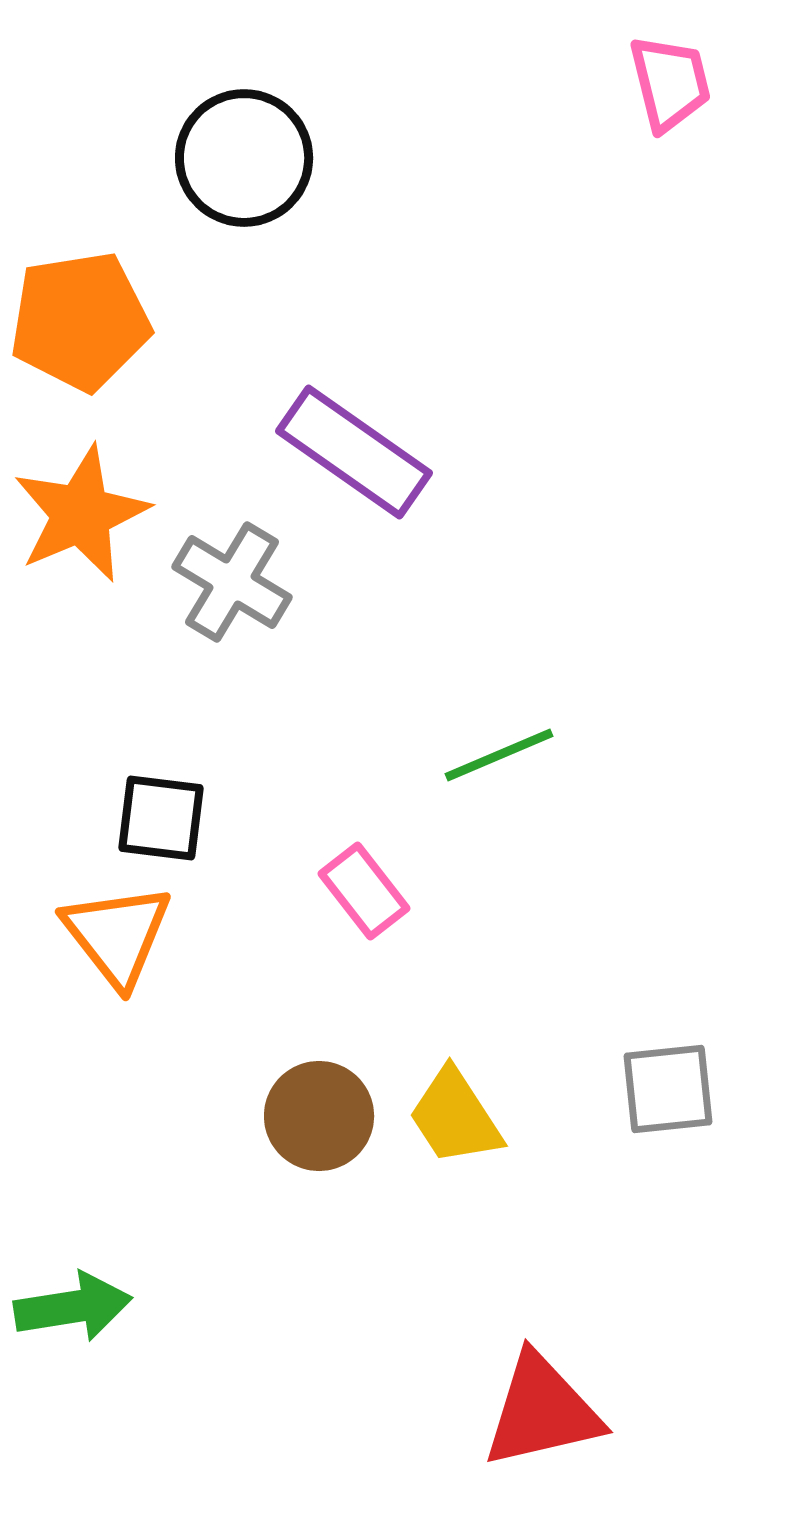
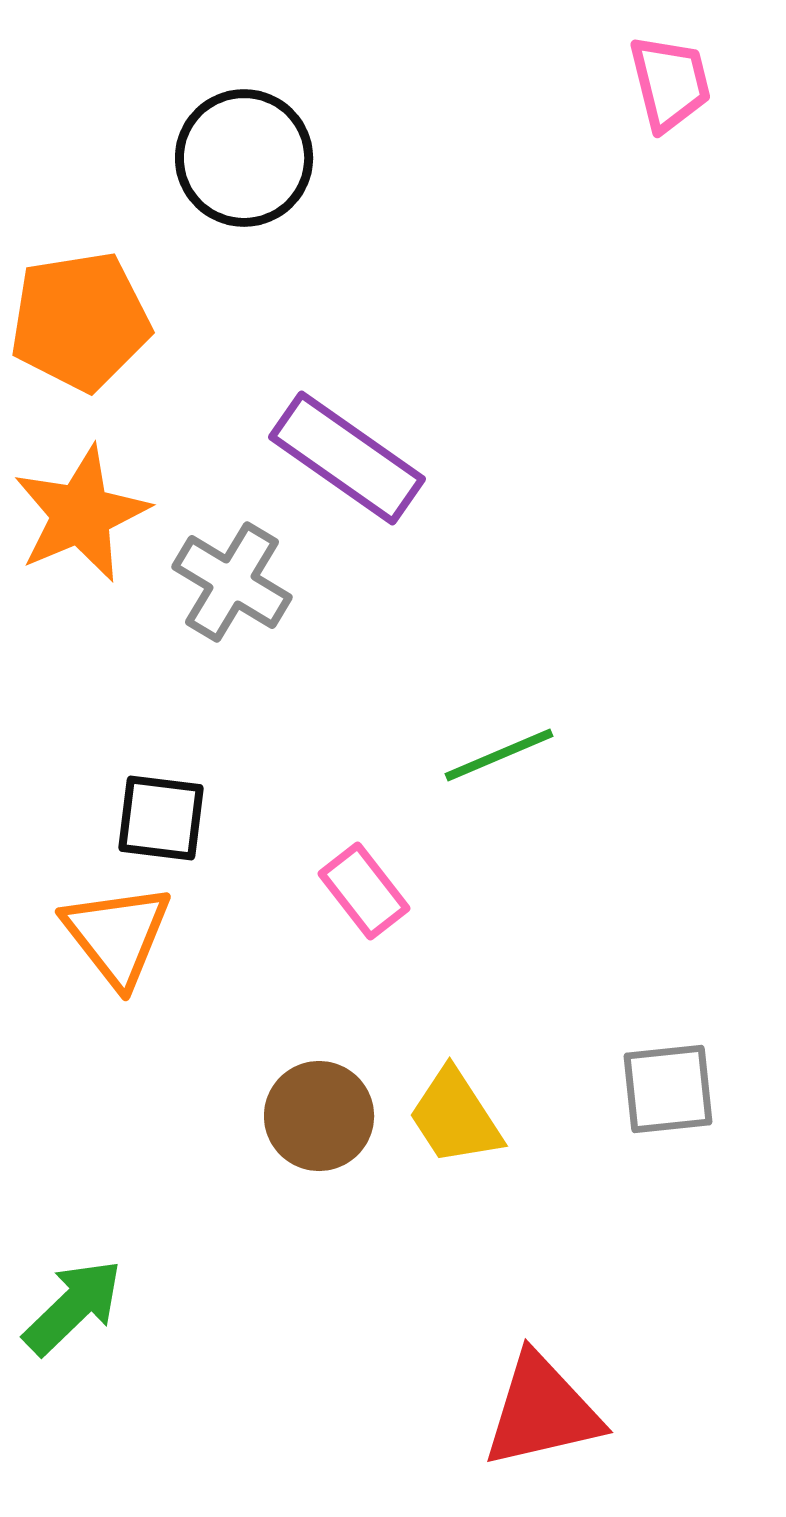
purple rectangle: moved 7 px left, 6 px down
green arrow: rotated 35 degrees counterclockwise
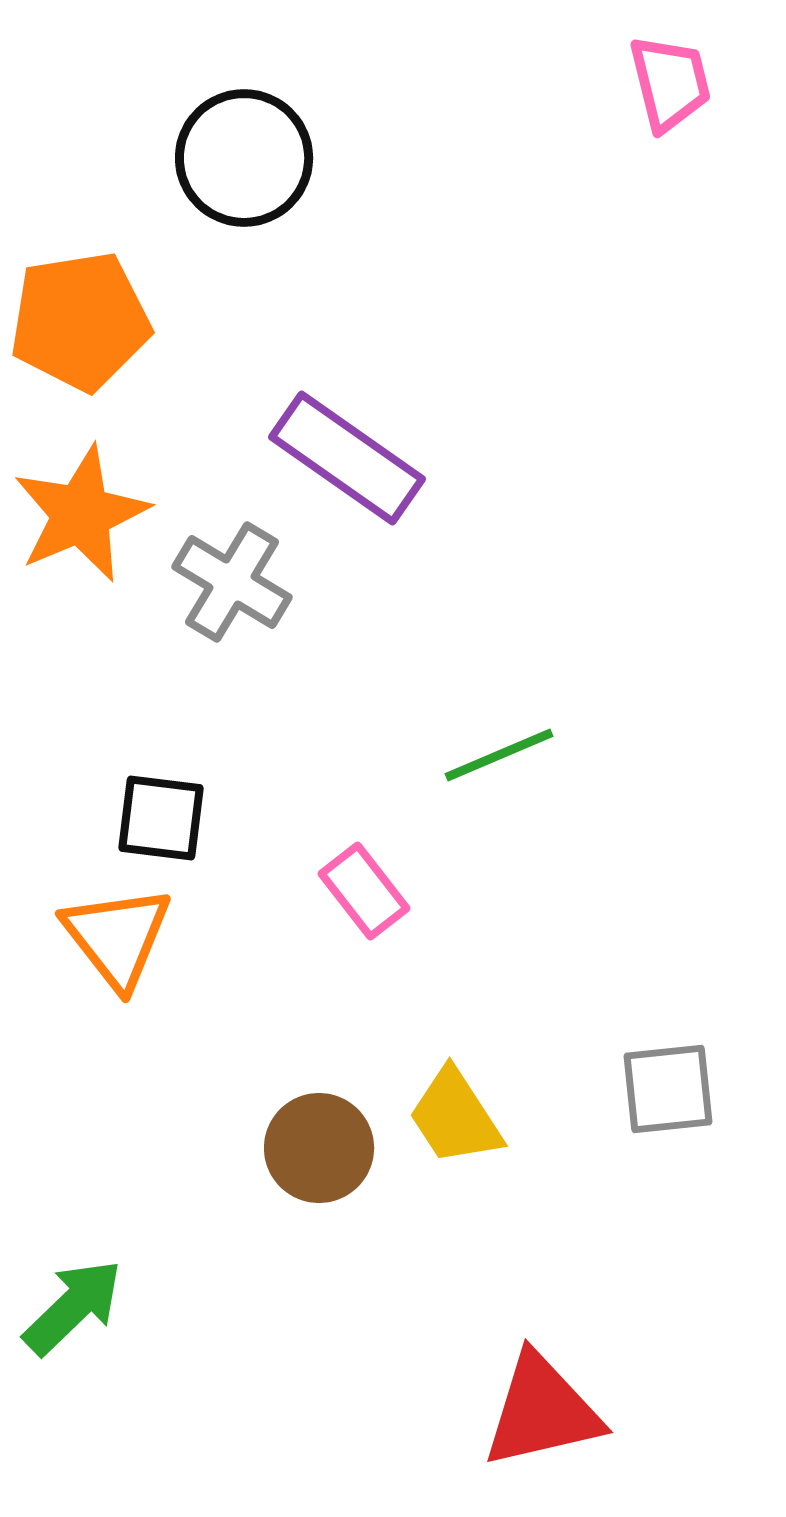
orange triangle: moved 2 px down
brown circle: moved 32 px down
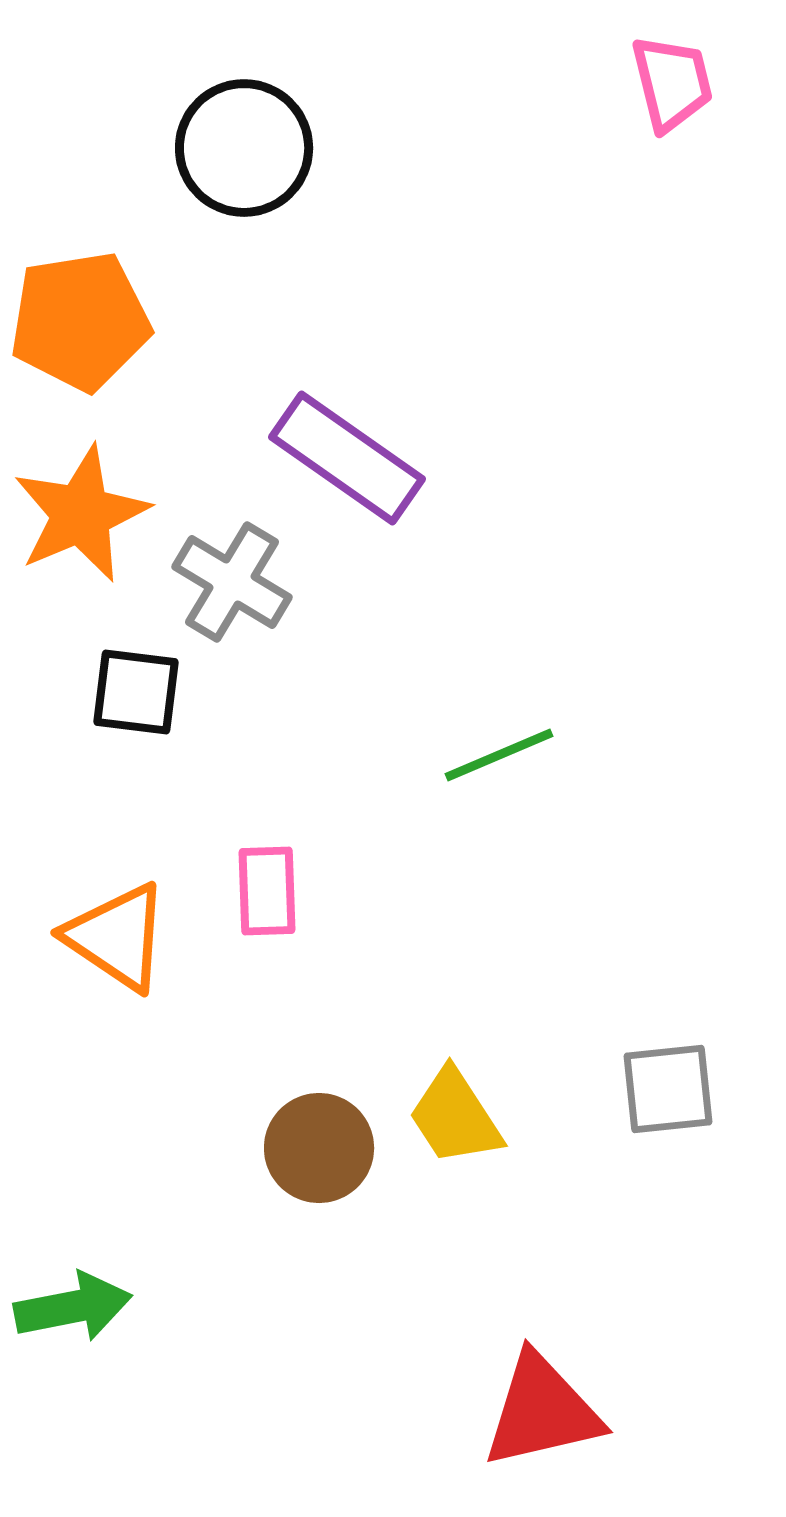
pink trapezoid: moved 2 px right
black circle: moved 10 px up
black square: moved 25 px left, 126 px up
pink rectangle: moved 97 px left; rotated 36 degrees clockwise
orange triangle: rotated 18 degrees counterclockwise
green arrow: rotated 33 degrees clockwise
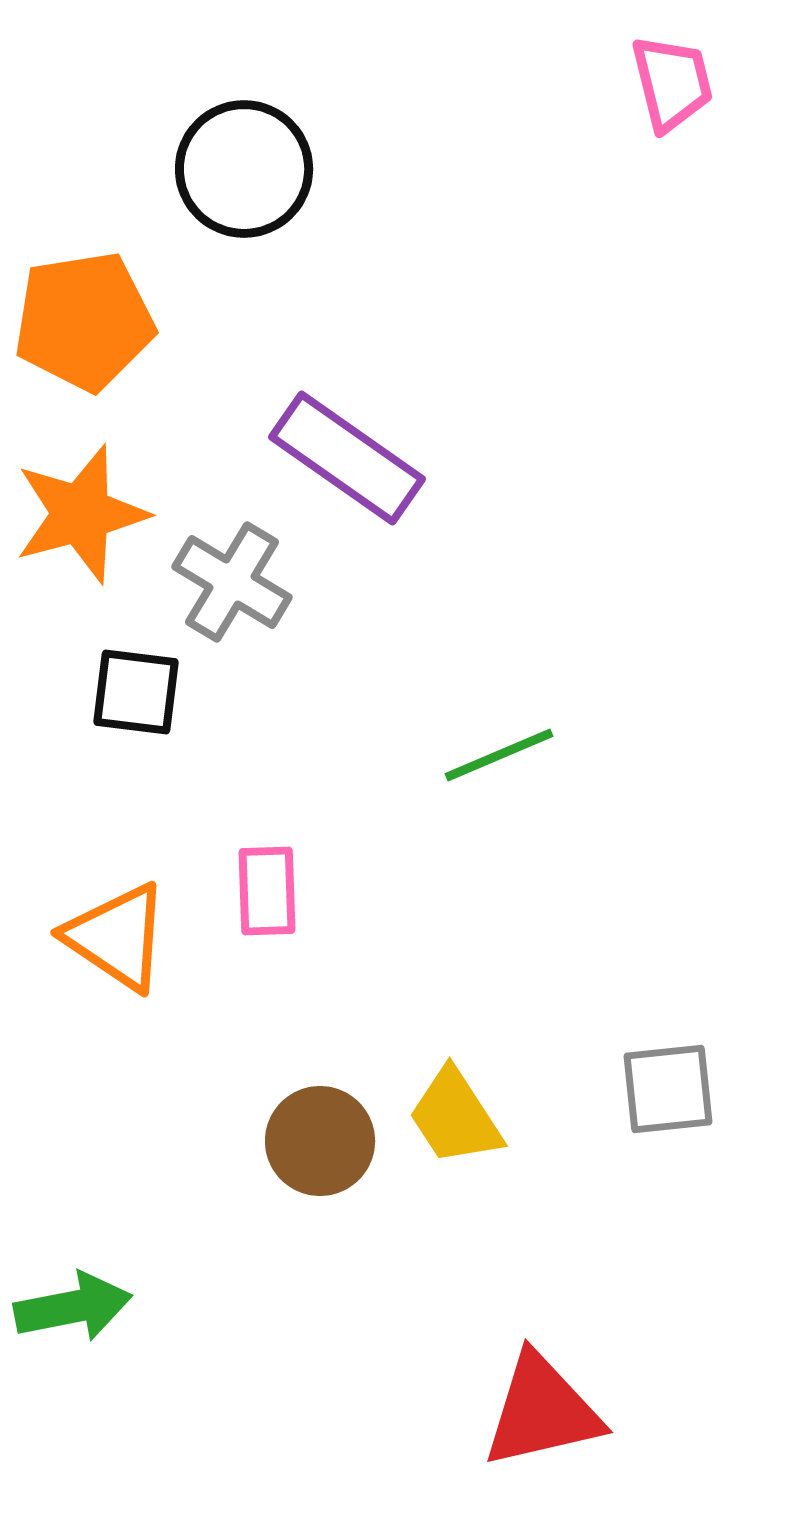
black circle: moved 21 px down
orange pentagon: moved 4 px right
orange star: rotated 8 degrees clockwise
brown circle: moved 1 px right, 7 px up
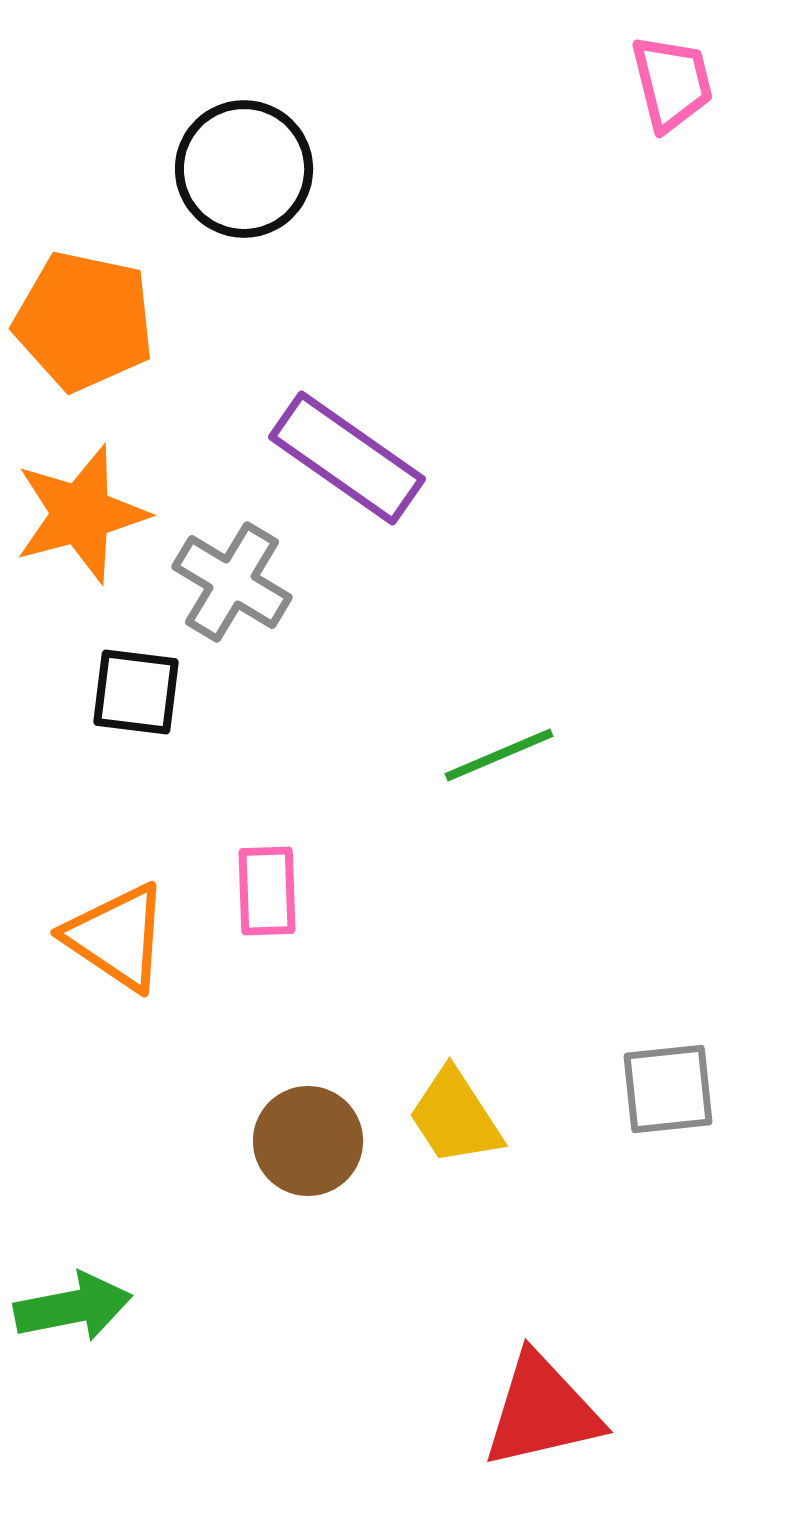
orange pentagon: rotated 21 degrees clockwise
brown circle: moved 12 px left
